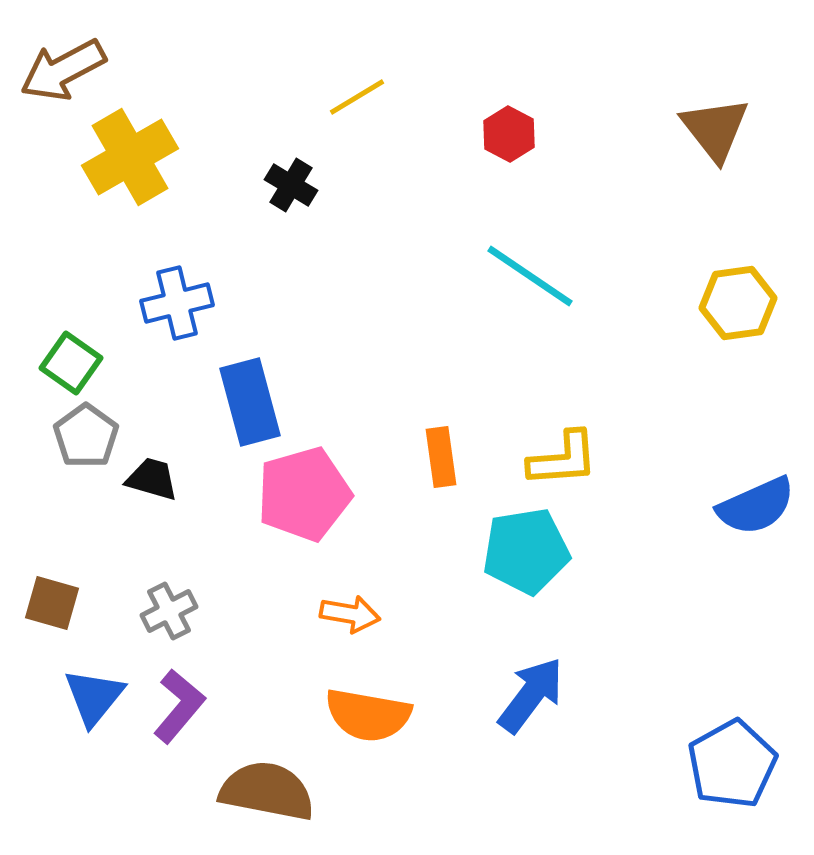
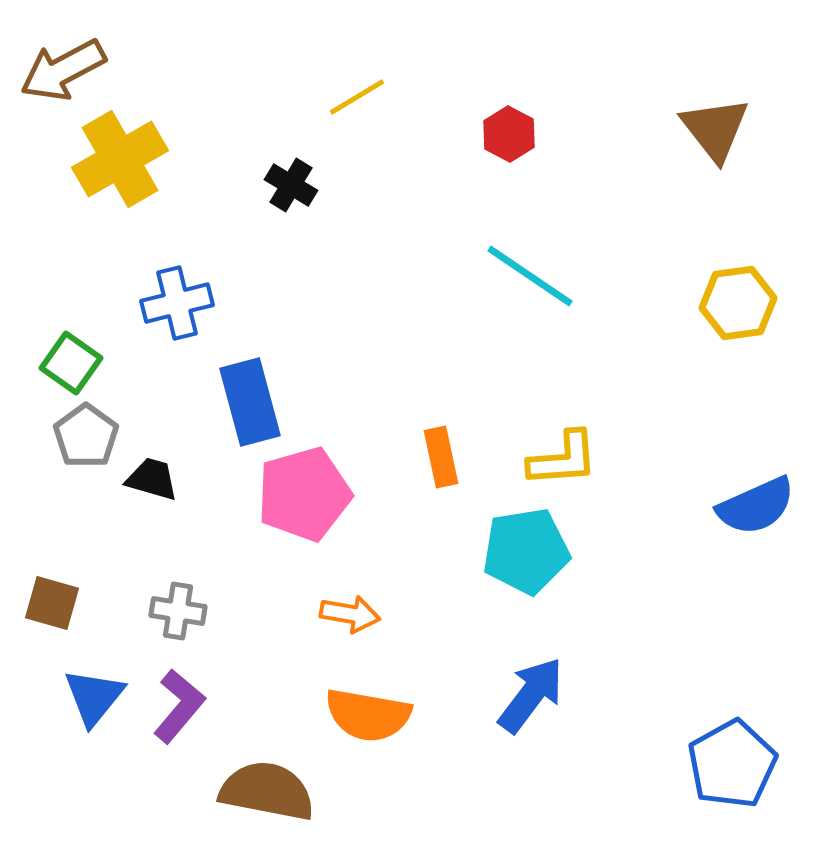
yellow cross: moved 10 px left, 2 px down
orange rectangle: rotated 4 degrees counterclockwise
gray cross: moved 9 px right; rotated 36 degrees clockwise
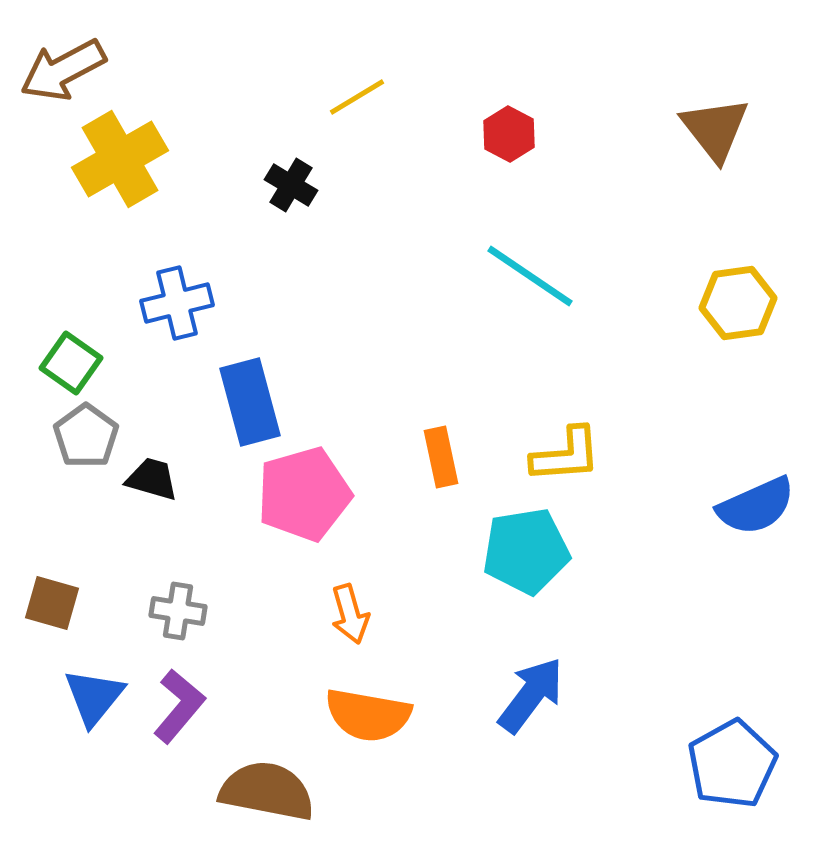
yellow L-shape: moved 3 px right, 4 px up
orange arrow: rotated 64 degrees clockwise
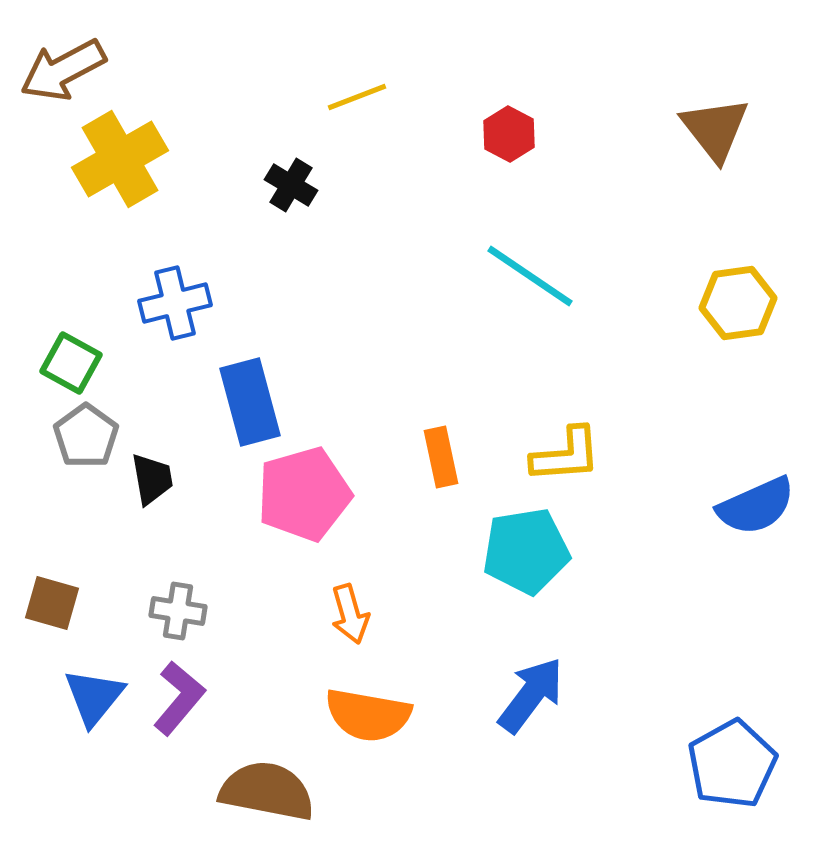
yellow line: rotated 10 degrees clockwise
blue cross: moved 2 px left
green square: rotated 6 degrees counterclockwise
black trapezoid: rotated 64 degrees clockwise
purple L-shape: moved 8 px up
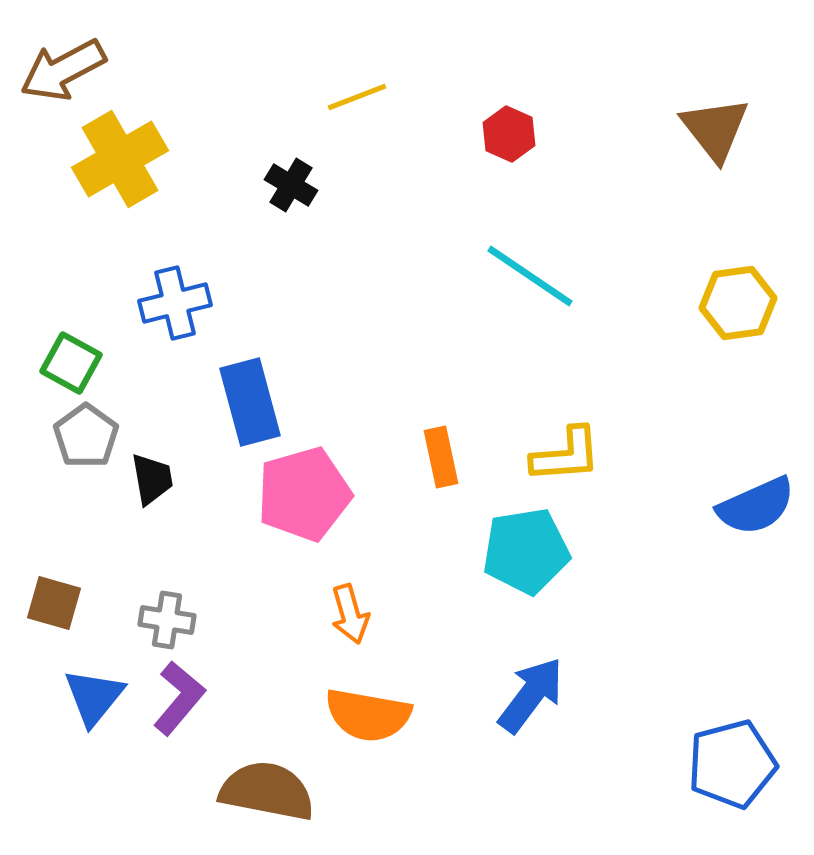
red hexagon: rotated 4 degrees counterclockwise
brown square: moved 2 px right
gray cross: moved 11 px left, 9 px down
blue pentagon: rotated 14 degrees clockwise
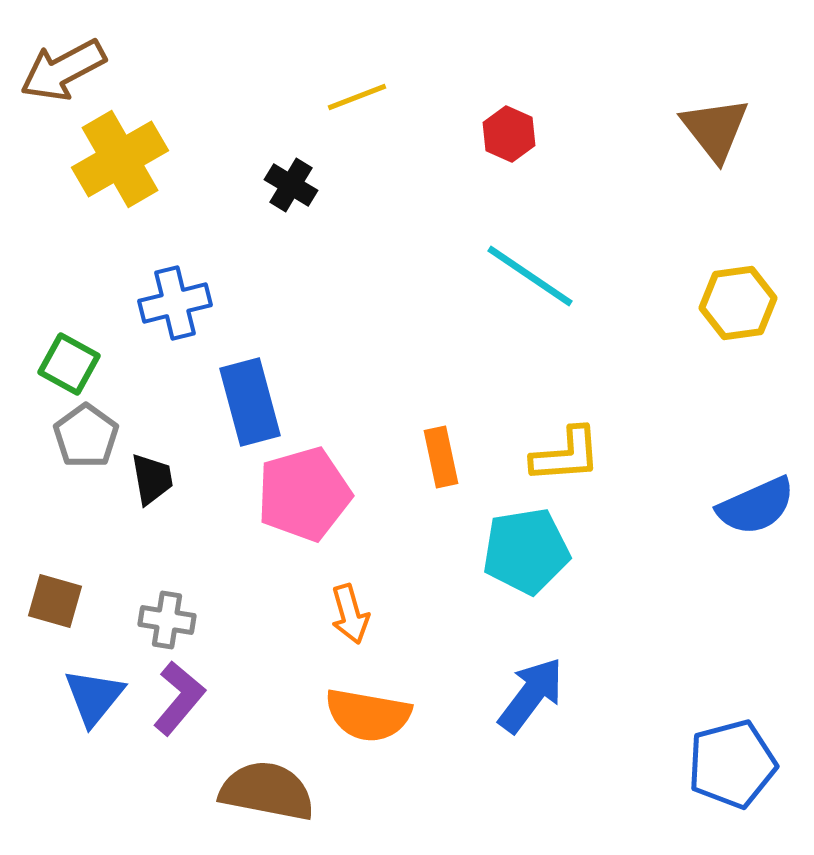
green square: moved 2 px left, 1 px down
brown square: moved 1 px right, 2 px up
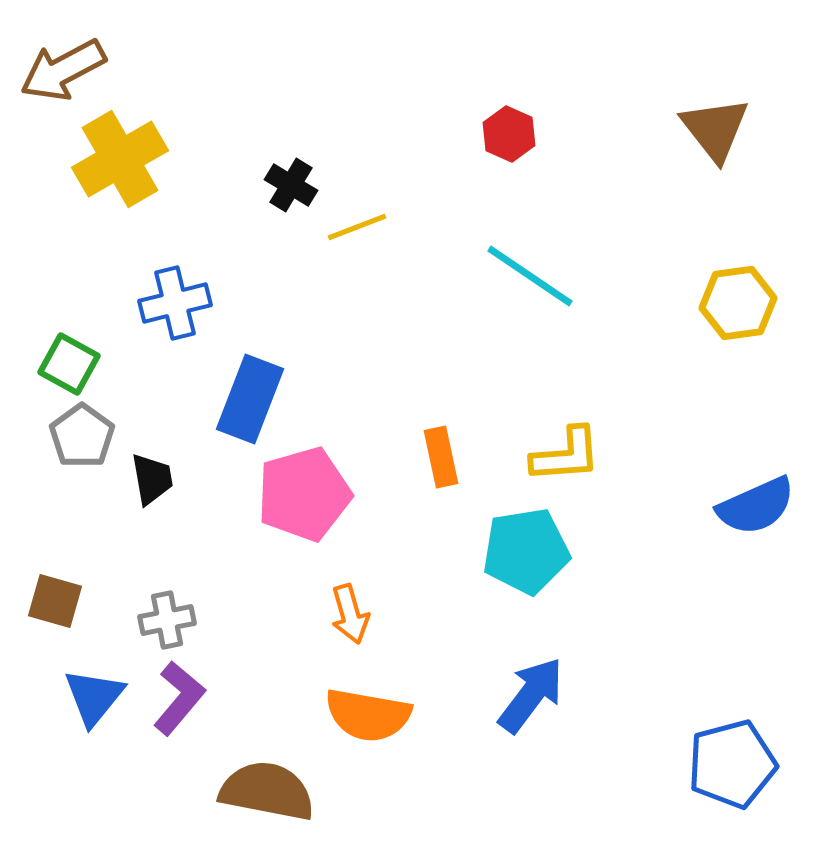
yellow line: moved 130 px down
blue rectangle: moved 3 px up; rotated 36 degrees clockwise
gray pentagon: moved 4 px left
gray cross: rotated 20 degrees counterclockwise
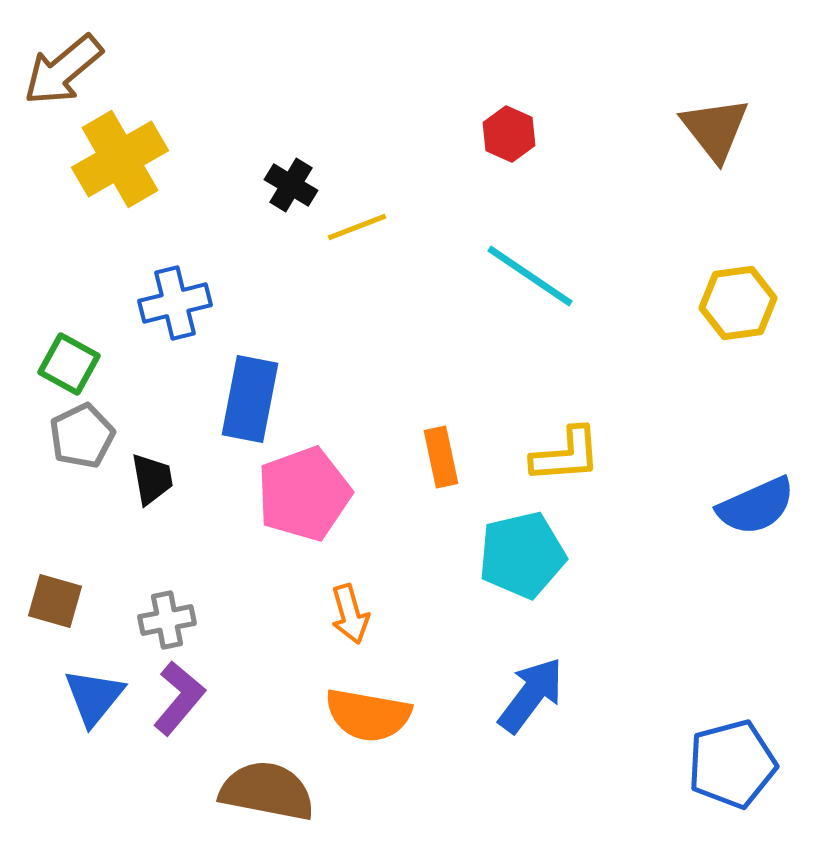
brown arrow: rotated 12 degrees counterclockwise
blue rectangle: rotated 10 degrees counterclockwise
gray pentagon: rotated 10 degrees clockwise
pink pentagon: rotated 4 degrees counterclockwise
cyan pentagon: moved 4 px left, 4 px down; rotated 4 degrees counterclockwise
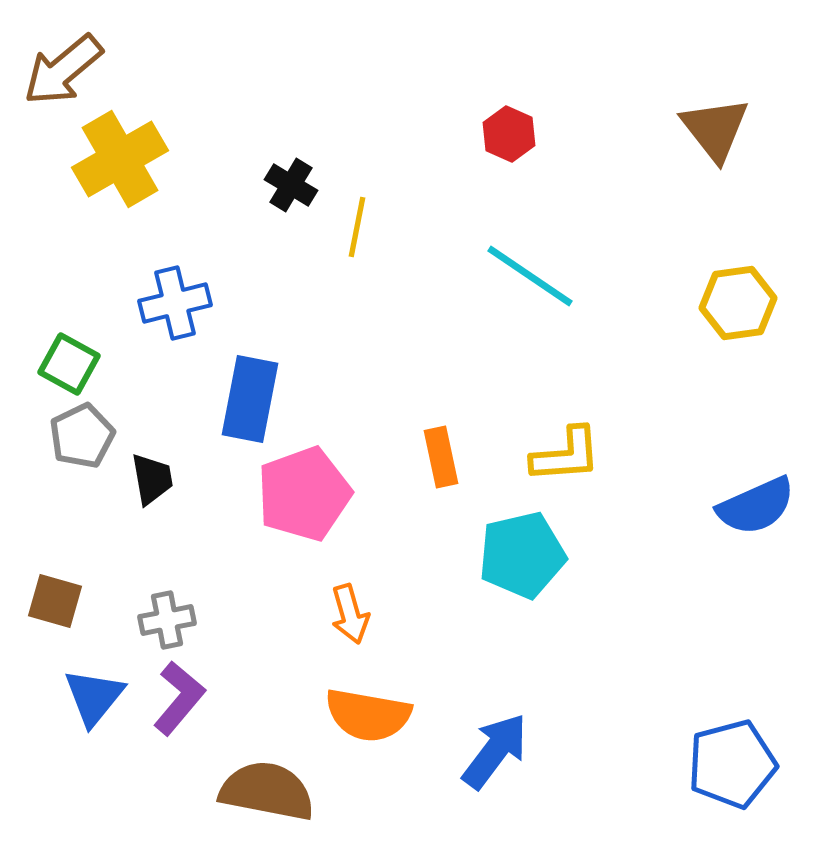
yellow line: rotated 58 degrees counterclockwise
blue arrow: moved 36 px left, 56 px down
